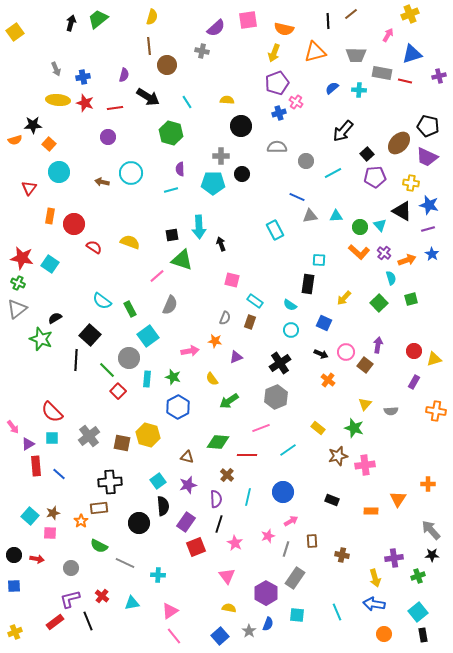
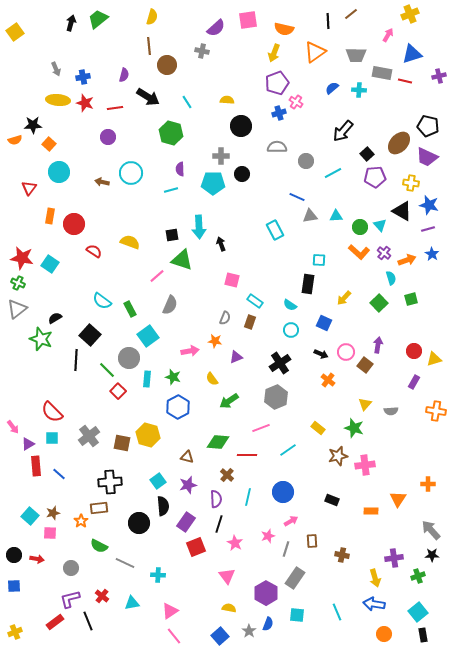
orange triangle at (315, 52): rotated 20 degrees counterclockwise
red semicircle at (94, 247): moved 4 px down
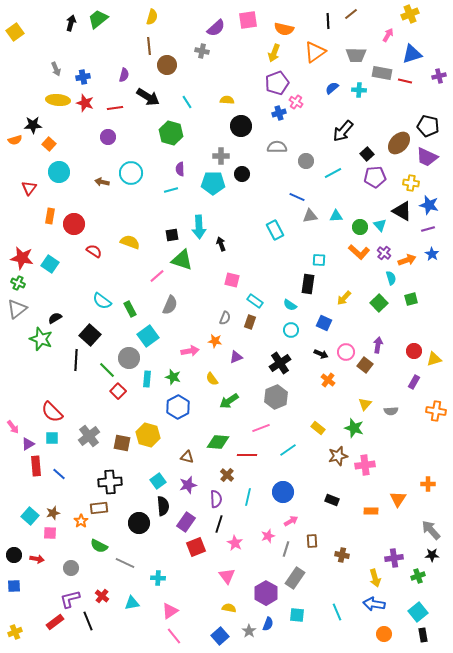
cyan cross at (158, 575): moved 3 px down
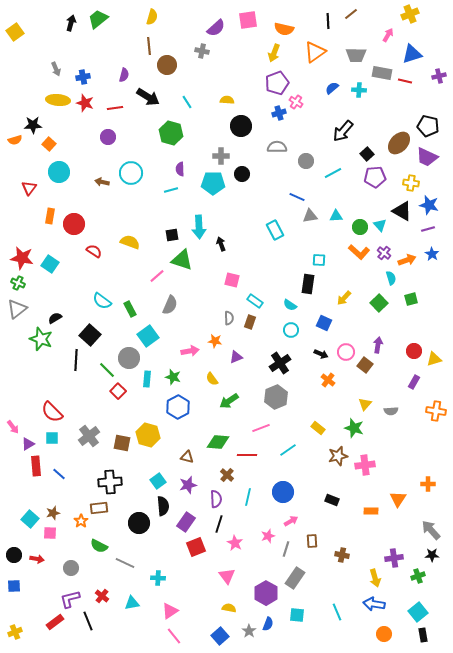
gray semicircle at (225, 318): moved 4 px right; rotated 24 degrees counterclockwise
cyan square at (30, 516): moved 3 px down
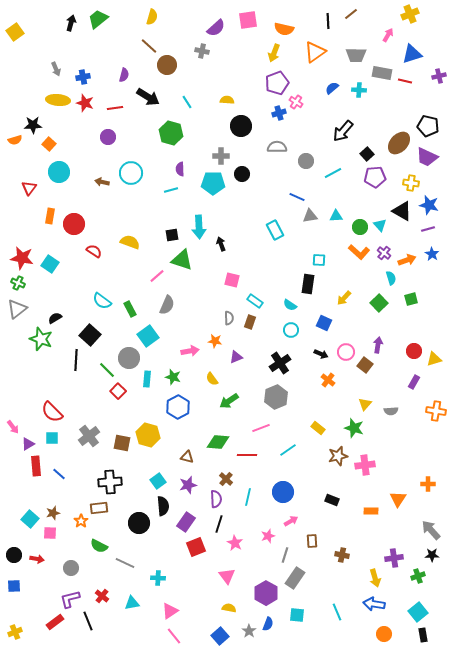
brown line at (149, 46): rotated 42 degrees counterclockwise
gray semicircle at (170, 305): moved 3 px left
brown cross at (227, 475): moved 1 px left, 4 px down
gray line at (286, 549): moved 1 px left, 6 px down
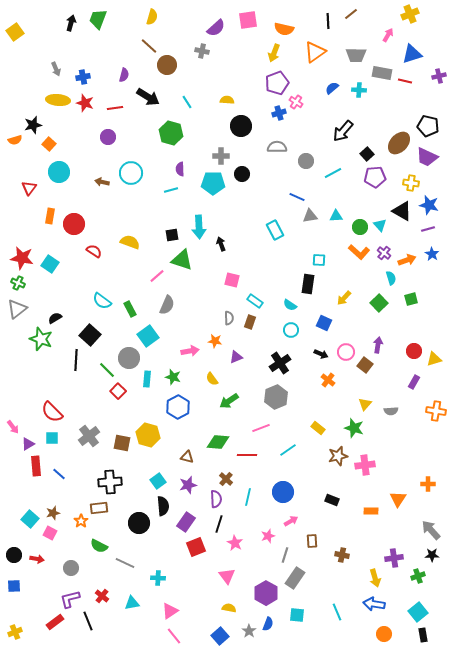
green trapezoid at (98, 19): rotated 30 degrees counterclockwise
black star at (33, 125): rotated 12 degrees counterclockwise
pink square at (50, 533): rotated 24 degrees clockwise
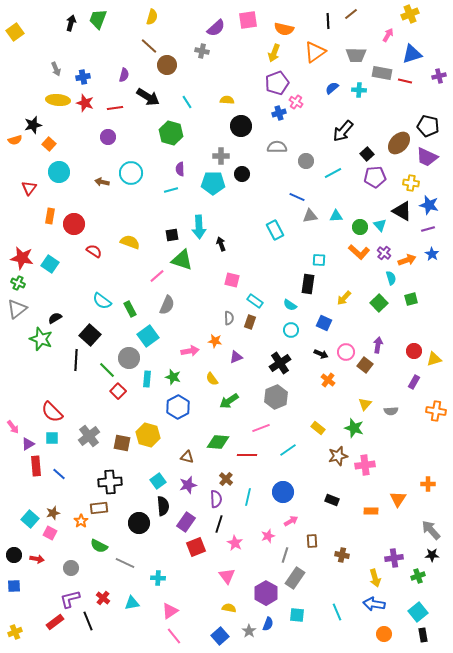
red cross at (102, 596): moved 1 px right, 2 px down
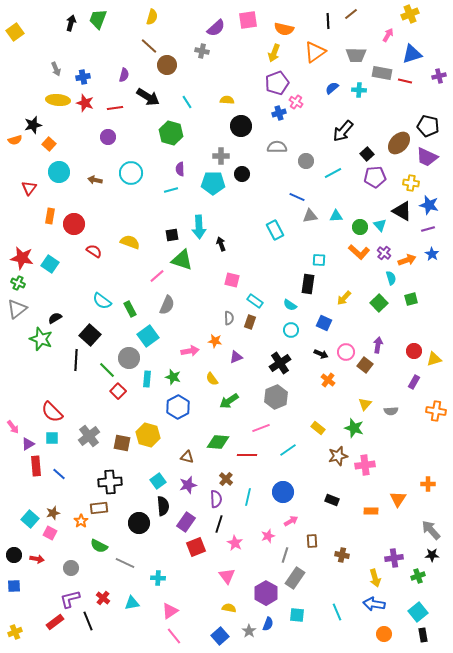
brown arrow at (102, 182): moved 7 px left, 2 px up
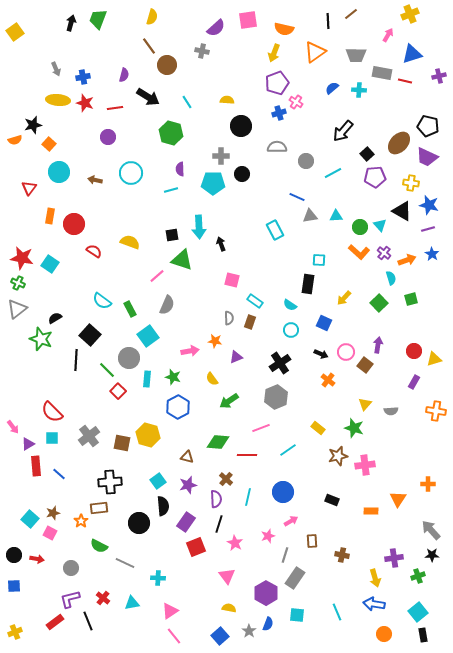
brown line at (149, 46): rotated 12 degrees clockwise
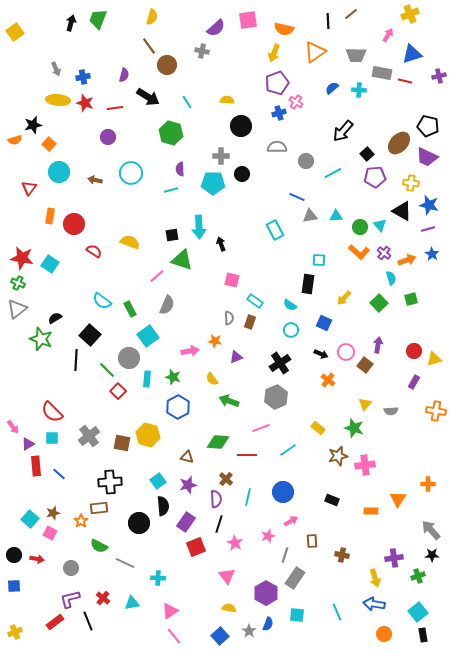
green arrow at (229, 401): rotated 54 degrees clockwise
